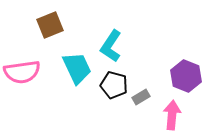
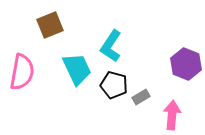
cyan trapezoid: moved 1 px down
pink semicircle: rotated 72 degrees counterclockwise
purple hexagon: moved 12 px up
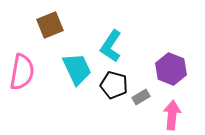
purple hexagon: moved 15 px left, 5 px down
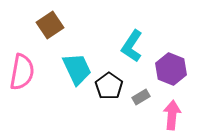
brown square: rotated 12 degrees counterclockwise
cyan L-shape: moved 21 px right
black pentagon: moved 5 px left, 1 px down; rotated 20 degrees clockwise
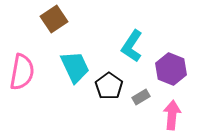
brown square: moved 4 px right, 6 px up
cyan trapezoid: moved 2 px left, 2 px up
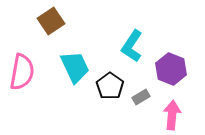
brown square: moved 3 px left, 2 px down
black pentagon: moved 1 px right
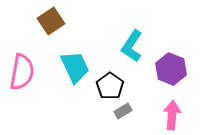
gray rectangle: moved 18 px left, 14 px down
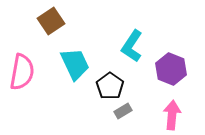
cyan trapezoid: moved 3 px up
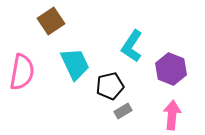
black pentagon: rotated 24 degrees clockwise
